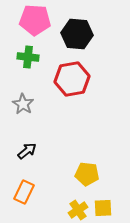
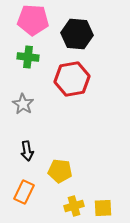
pink pentagon: moved 2 px left
black arrow: rotated 120 degrees clockwise
yellow pentagon: moved 27 px left, 3 px up
yellow cross: moved 4 px left, 4 px up; rotated 18 degrees clockwise
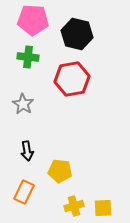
black hexagon: rotated 8 degrees clockwise
